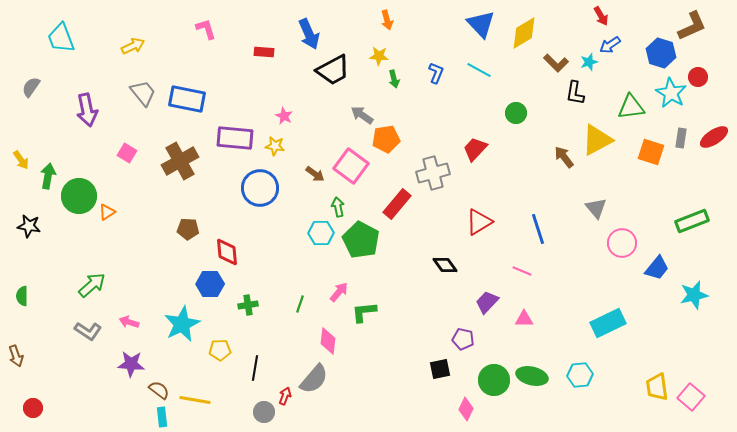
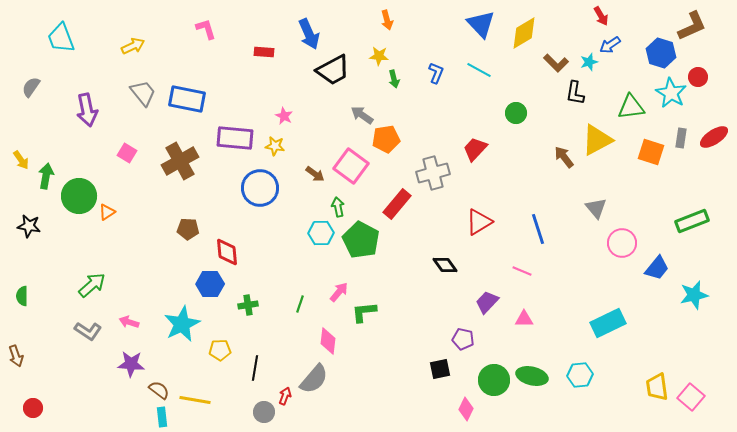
green arrow at (48, 176): moved 2 px left
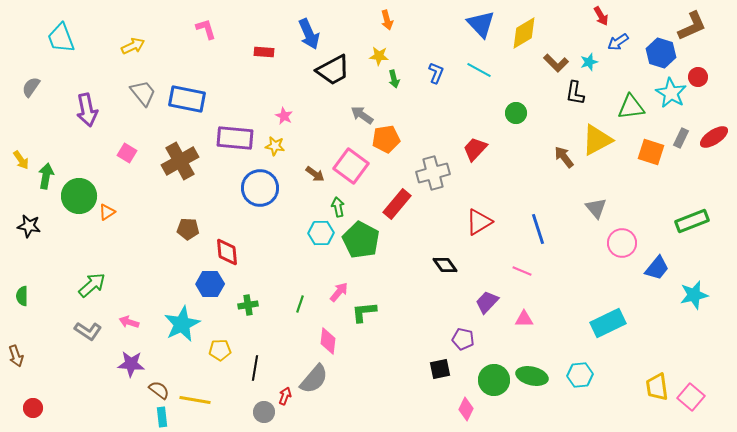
blue arrow at (610, 45): moved 8 px right, 3 px up
gray rectangle at (681, 138): rotated 18 degrees clockwise
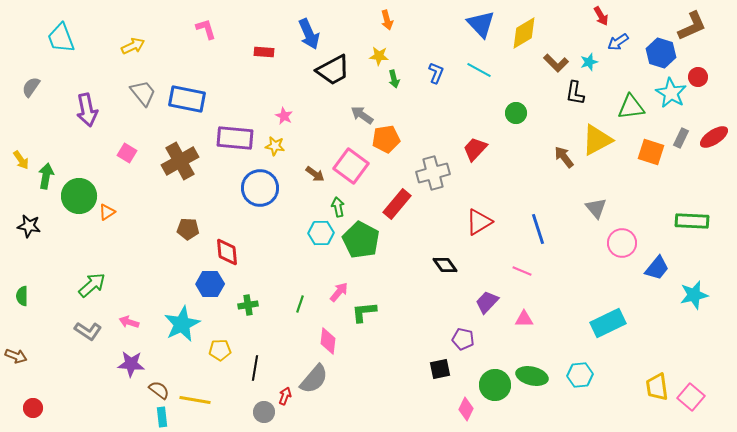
green rectangle at (692, 221): rotated 24 degrees clockwise
brown arrow at (16, 356): rotated 50 degrees counterclockwise
green circle at (494, 380): moved 1 px right, 5 px down
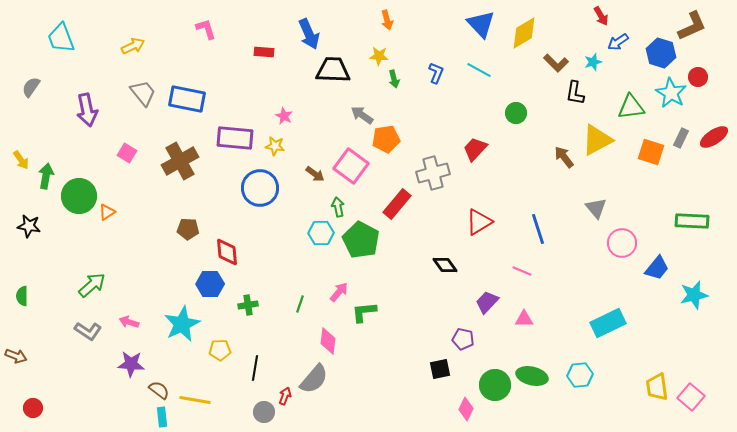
cyan star at (589, 62): moved 4 px right
black trapezoid at (333, 70): rotated 150 degrees counterclockwise
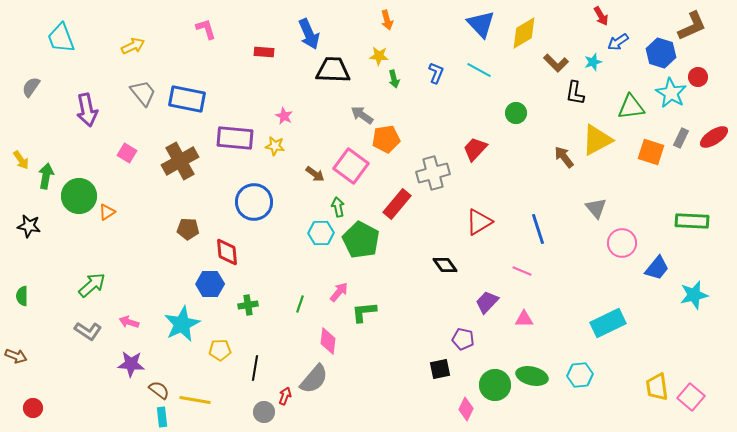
blue circle at (260, 188): moved 6 px left, 14 px down
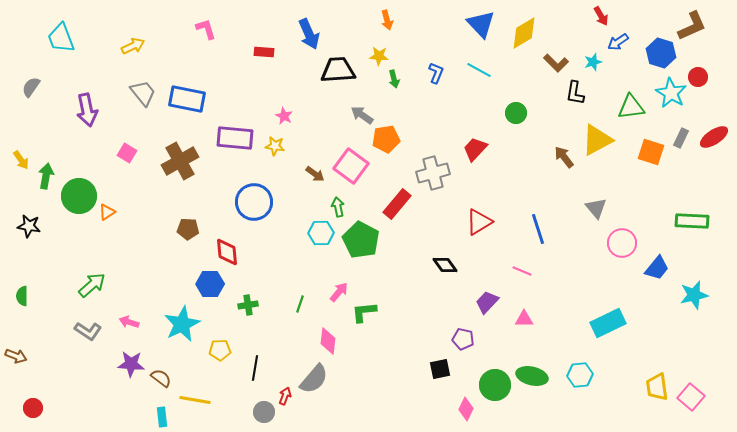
black trapezoid at (333, 70): moved 5 px right; rotated 6 degrees counterclockwise
brown semicircle at (159, 390): moved 2 px right, 12 px up
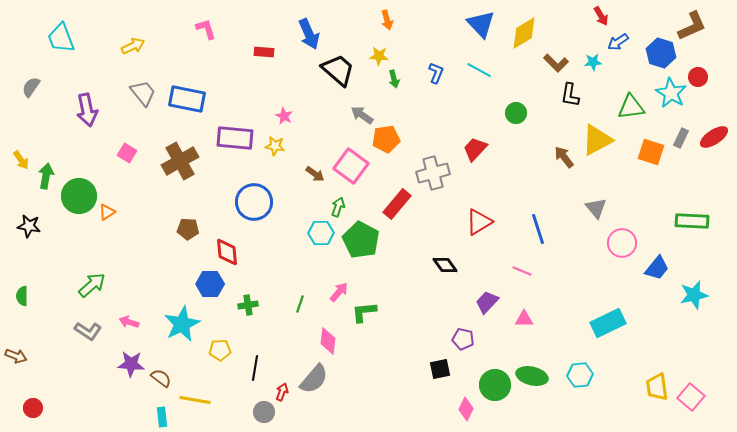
cyan star at (593, 62): rotated 12 degrees clockwise
black trapezoid at (338, 70): rotated 45 degrees clockwise
black L-shape at (575, 93): moved 5 px left, 2 px down
green arrow at (338, 207): rotated 30 degrees clockwise
red arrow at (285, 396): moved 3 px left, 4 px up
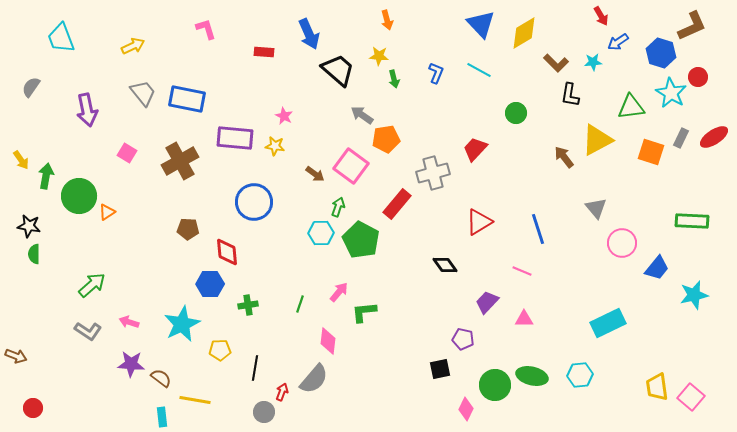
green semicircle at (22, 296): moved 12 px right, 42 px up
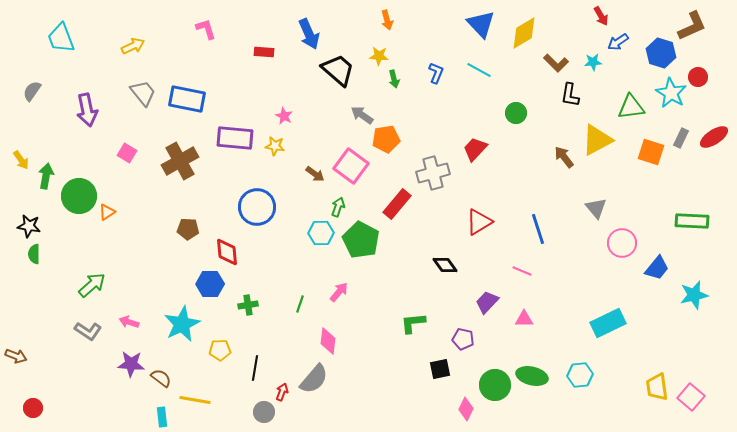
gray semicircle at (31, 87): moved 1 px right, 4 px down
blue circle at (254, 202): moved 3 px right, 5 px down
green L-shape at (364, 312): moved 49 px right, 11 px down
